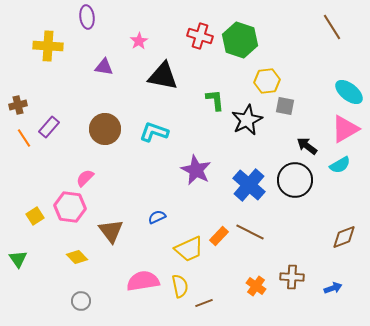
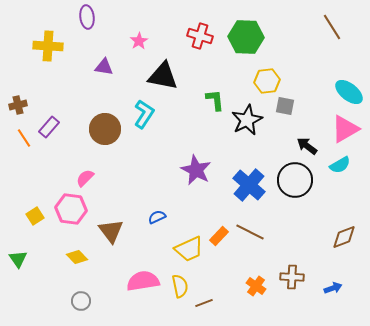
green hexagon at (240, 40): moved 6 px right, 3 px up; rotated 16 degrees counterclockwise
cyan L-shape at (154, 132): moved 10 px left, 18 px up; rotated 104 degrees clockwise
pink hexagon at (70, 207): moved 1 px right, 2 px down
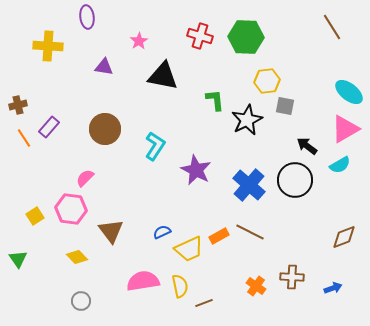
cyan L-shape at (144, 114): moved 11 px right, 32 px down
blue semicircle at (157, 217): moved 5 px right, 15 px down
orange rectangle at (219, 236): rotated 18 degrees clockwise
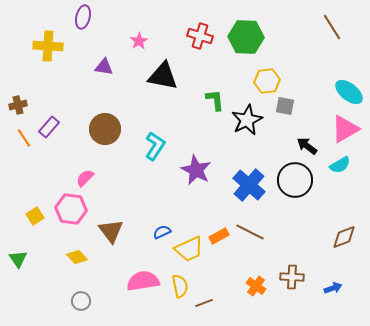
purple ellipse at (87, 17): moved 4 px left; rotated 20 degrees clockwise
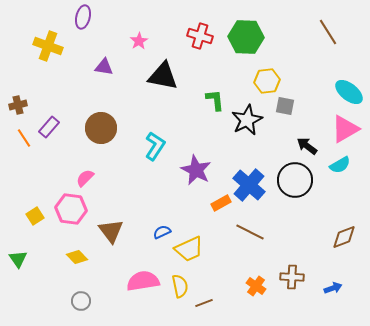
brown line at (332, 27): moved 4 px left, 5 px down
yellow cross at (48, 46): rotated 16 degrees clockwise
brown circle at (105, 129): moved 4 px left, 1 px up
orange rectangle at (219, 236): moved 2 px right, 33 px up
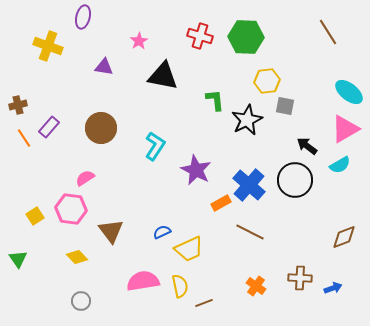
pink semicircle at (85, 178): rotated 12 degrees clockwise
brown cross at (292, 277): moved 8 px right, 1 px down
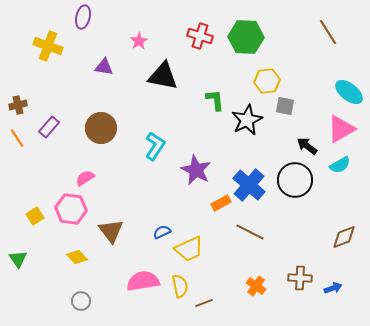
pink triangle at (345, 129): moved 4 px left
orange line at (24, 138): moved 7 px left
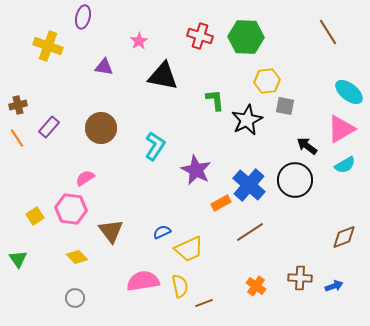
cyan semicircle at (340, 165): moved 5 px right
brown line at (250, 232): rotated 60 degrees counterclockwise
blue arrow at (333, 288): moved 1 px right, 2 px up
gray circle at (81, 301): moved 6 px left, 3 px up
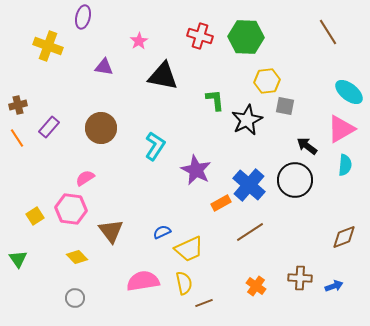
cyan semicircle at (345, 165): rotated 55 degrees counterclockwise
yellow semicircle at (180, 286): moved 4 px right, 3 px up
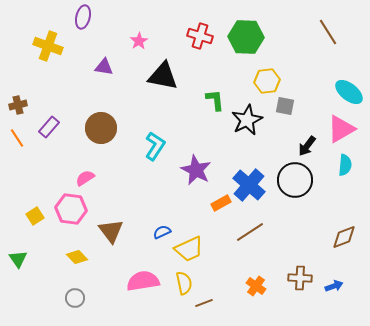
black arrow at (307, 146): rotated 90 degrees counterclockwise
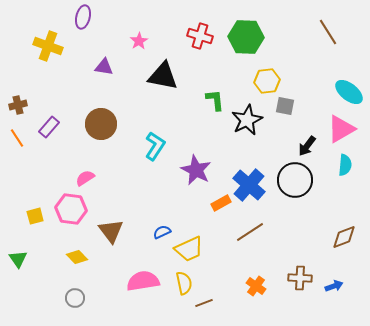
brown circle at (101, 128): moved 4 px up
yellow square at (35, 216): rotated 18 degrees clockwise
